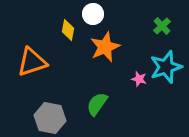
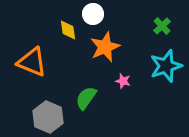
yellow diamond: rotated 20 degrees counterclockwise
orange triangle: rotated 40 degrees clockwise
cyan star: moved 1 px up
pink star: moved 16 px left, 2 px down
green semicircle: moved 11 px left, 6 px up
gray hexagon: moved 2 px left, 1 px up; rotated 12 degrees clockwise
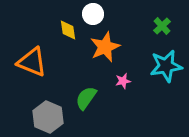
cyan star: rotated 8 degrees clockwise
pink star: rotated 28 degrees counterclockwise
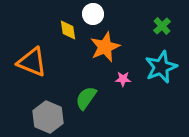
cyan star: moved 5 px left, 1 px down; rotated 12 degrees counterclockwise
pink star: moved 2 px up; rotated 14 degrees clockwise
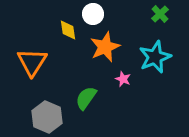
green cross: moved 2 px left, 12 px up
orange triangle: rotated 40 degrees clockwise
cyan star: moved 6 px left, 10 px up
pink star: rotated 21 degrees clockwise
gray hexagon: moved 1 px left
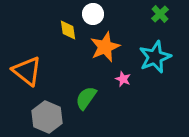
orange triangle: moved 5 px left, 9 px down; rotated 24 degrees counterclockwise
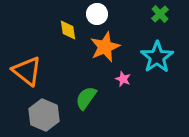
white circle: moved 4 px right
cyan star: moved 2 px right; rotated 12 degrees counterclockwise
gray hexagon: moved 3 px left, 2 px up
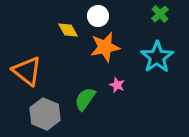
white circle: moved 1 px right, 2 px down
yellow diamond: rotated 20 degrees counterclockwise
orange star: rotated 12 degrees clockwise
pink star: moved 6 px left, 6 px down
green semicircle: moved 1 px left, 1 px down
gray hexagon: moved 1 px right, 1 px up
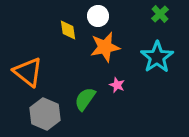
yellow diamond: rotated 20 degrees clockwise
orange triangle: moved 1 px right, 1 px down
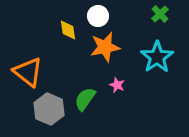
gray hexagon: moved 4 px right, 5 px up
